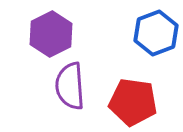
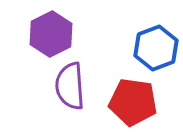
blue hexagon: moved 15 px down
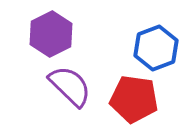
purple semicircle: rotated 138 degrees clockwise
red pentagon: moved 1 px right, 3 px up
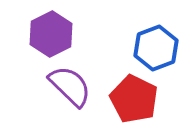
red pentagon: rotated 18 degrees clockwise
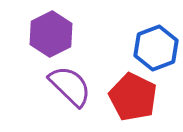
red pentagon: moved 1 px left, 2 px up
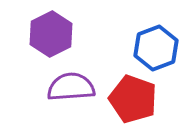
purple semicircle: moved 1 px right, 1 px down; rotated 48 degrees counterclockwise
red pentagon: moved 2 px down; rotated 6 degrees counterclockwise
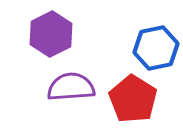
blue hexagon: rotated 9 degrees clockwise
red pentagon: rotated 12 degrees clockwise
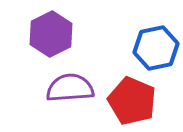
purple semicircle: moved 1 px left, 1 px down
red pentagon: moved 1 px left, 2 px down; rotated 9 degrees counterclockwise
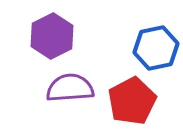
purple hexagon: moved 1 px right, 2 px down
red pentagon: rotated 21 degrees clockwise
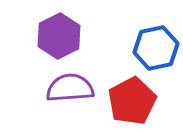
purple hexagon: moved 7 px right
